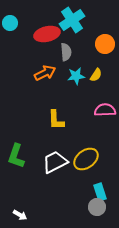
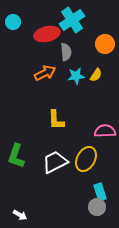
cyan circle: moved 3 px right, 1 px up
pink semicircle: moved 21 px down
yellow ellipse: rotated 25 degrees counterclockwise
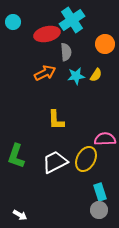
pink semicircle: moved 8 px down
gray circle: moved 2 px right, 3 px down
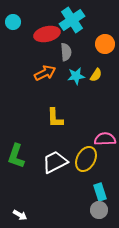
yellow L-shape: moved 1 px left, 2 px up
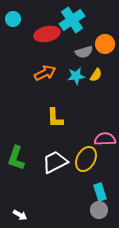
cyan circle: moved 3 px up
gray semicircle: moved 18 px right; rotated 78 degrees clockwise
green L-shape: moved 2 px down
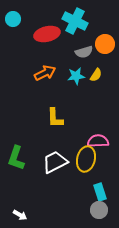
cyan cross: moved 3 px right, 1 px down; rotated 30 degrees counterclockwise
pink semicircle: moved 7 px left, 2 px down
yellow ellipse: rotated 15 degrees counterclockwise
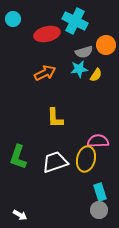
orange circle: moved 1 px right, 1 px down
cyan star: moved 3 px right, 7 px up
green L-shape: moved 2 px right, 1 px up
white trapezoid: rotated 8 degrees clockwise
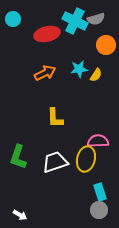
gray semicircle: moved 12 px right, 33 px up
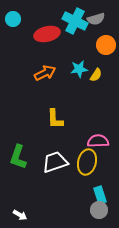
yellow L-shape: moved 1 px down
yellow ellipse: moved 1 px right, 3 px down
cyan rectangle: moved 3 px down
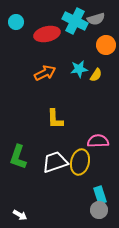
cyan circle: moved 3 px right, 3 px down
yellow ellipse: moved 7 px left
